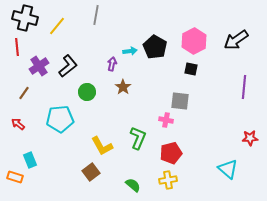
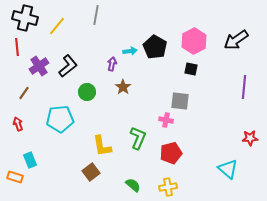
red arrow: rotated 32 degrees clockwise
yellow L-shape: rotated 20 degrees clockwise
yellow cross: moved 7 px down
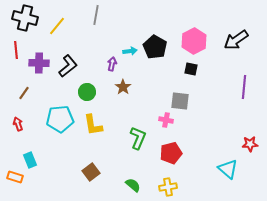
red line: moved 1 px left, 3 px down
purple cross: moved 3 px up; rotated 36 degrees clockwise
red star: moved 6 px down
yellow L-shape: moved 9 px left, 21 px up
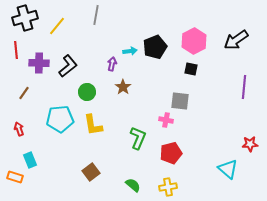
black cross: rotated 30 degrees counterclockwise
black pentagon: rotated 20 degrees clockwise
red arrow: moved 1 px right, 5 px down
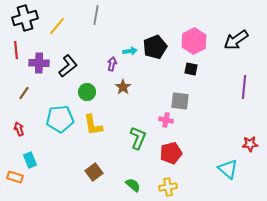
brown square: moved 3 px right
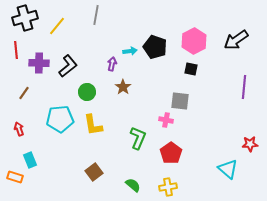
black pentagon: rotated 30 degrees counterclockwise
red pentagon: rotated 20 degrees counterclockwise
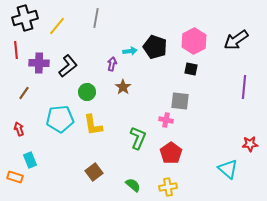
gray line: moved 3 px down
